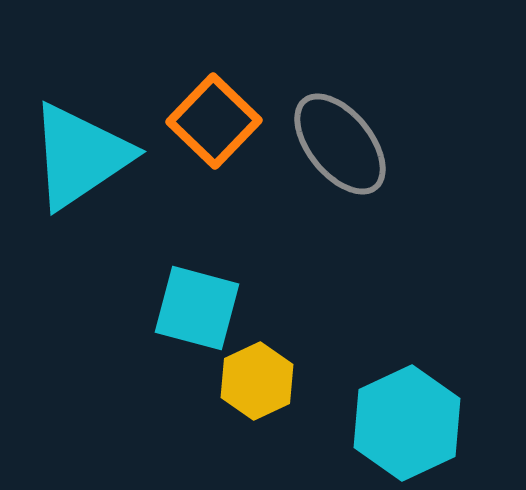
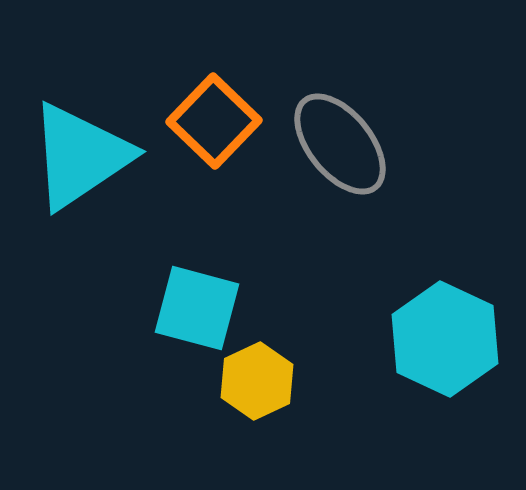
cyan hexagon: moved 38 px right, 84 px up; rotated 10 degrees counterclockwise
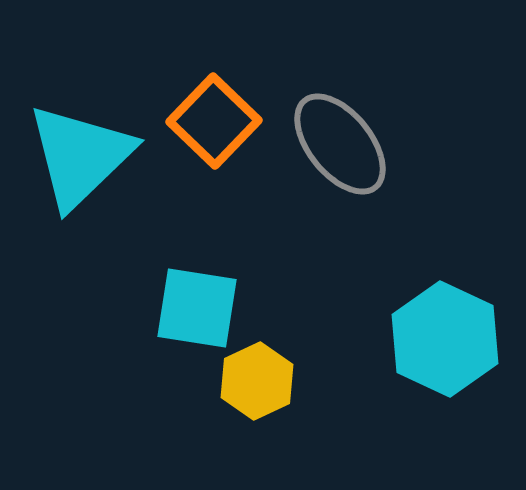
cyan triangle: rotated 10 degrees counterclockwise
cyan square: rotated 6 degrees counterclockwise
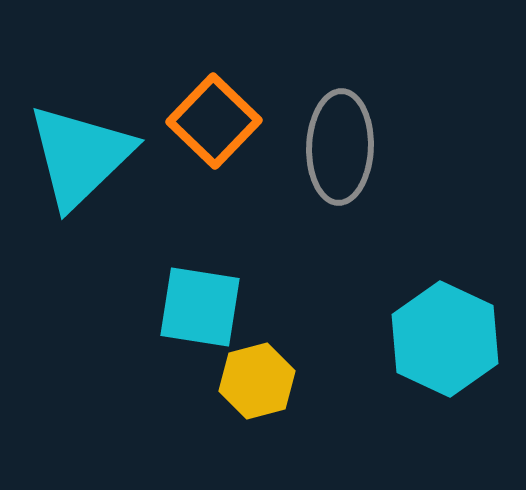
gray ellipse: moved 3 px down; rotated 41 degrees clockwise
cyan square: moved 3 px right, 1 px up
yellow hexagon: rotated 10 degrees clockwise
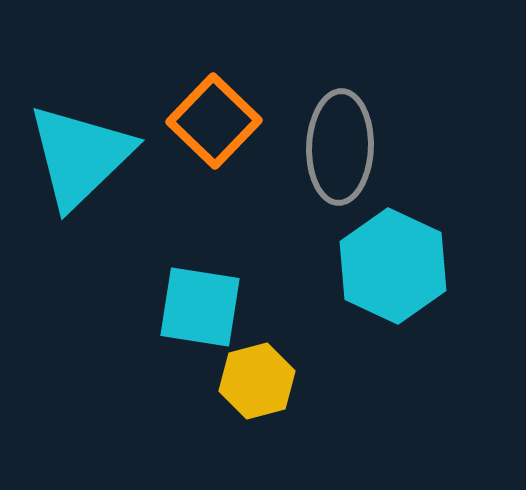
cyan hexagon: moved 52 px left, 73 px up
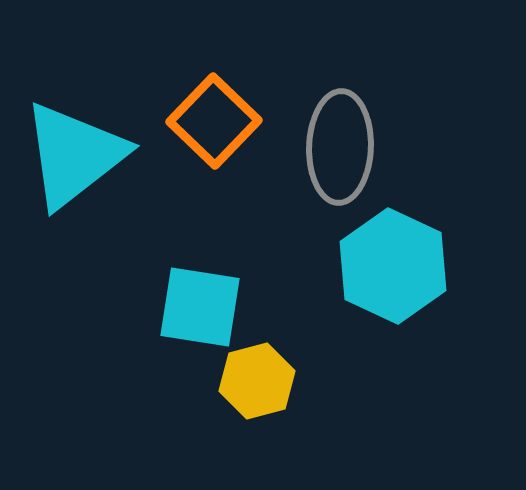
cyan triangle: moved 6 px left, 1 px up; rotated 6 degrees clockwise
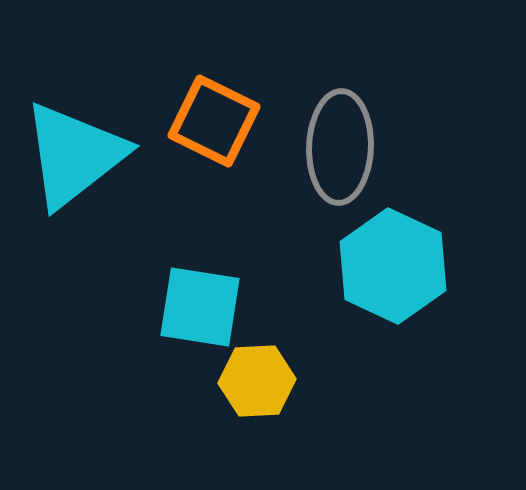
orange square: rotated 18 degrees counterclockwise
yellow hexagon: rotated 12 degrees clockwise
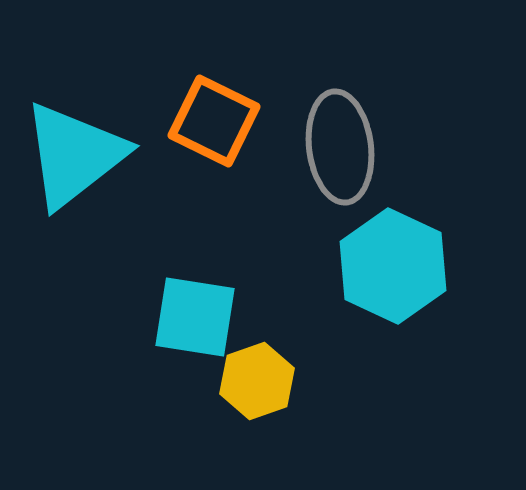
gray ellipse: rotated 9 degrees counterclockwise
cyan square: moved 5 px left, 10 px down
yellow hexagon: rotated 16 degrees counterclockwise
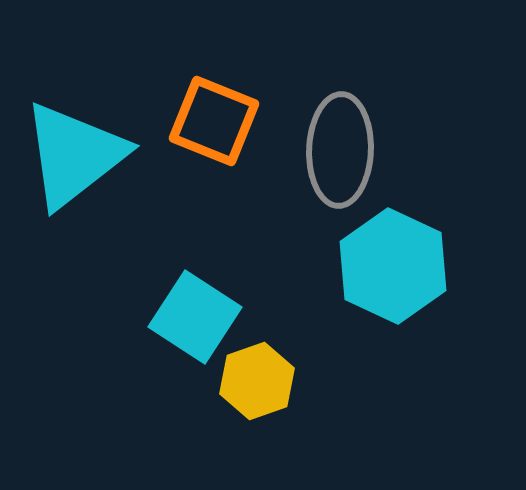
orange square: rotated 4 degrees counterclockwise
gray ellipse: moved 3 px down; rotated 9 degrees clockwise
cyan square: rotated 24 degrees clockwise
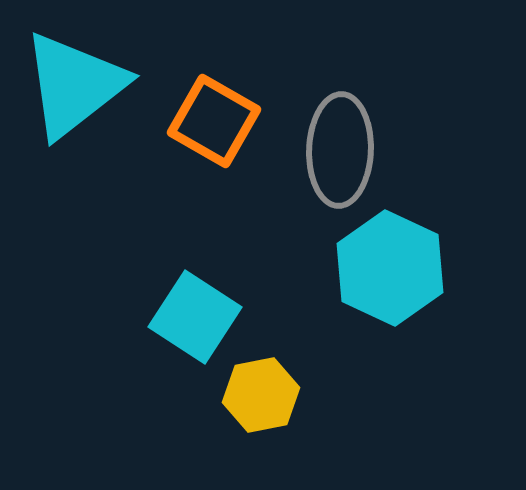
orange square: rotated 8 degrees clockwise
cyan triangle: moved 70 px up
cyan hexagon: moved 3 px left, 2 px down
yellow hexagon: moved 4 px right, 14 px down; rotated 8 degrees clockwise
